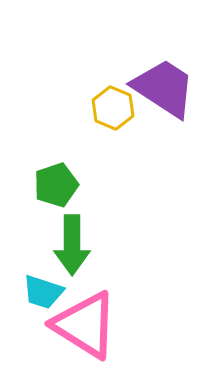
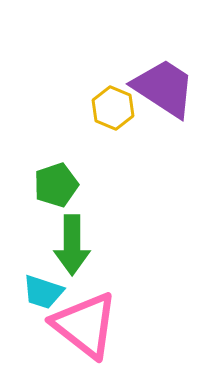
pink triangle: rotated 6 degrees clockwise
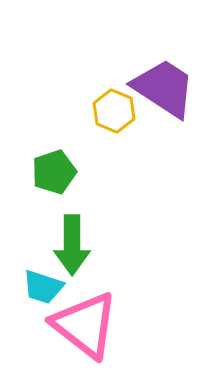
yellow hexagon: moved 1 px right, 3 px down
green pentagon: moved 2 px left, 13 px up
cyan trapezoid: moved 5 px up
